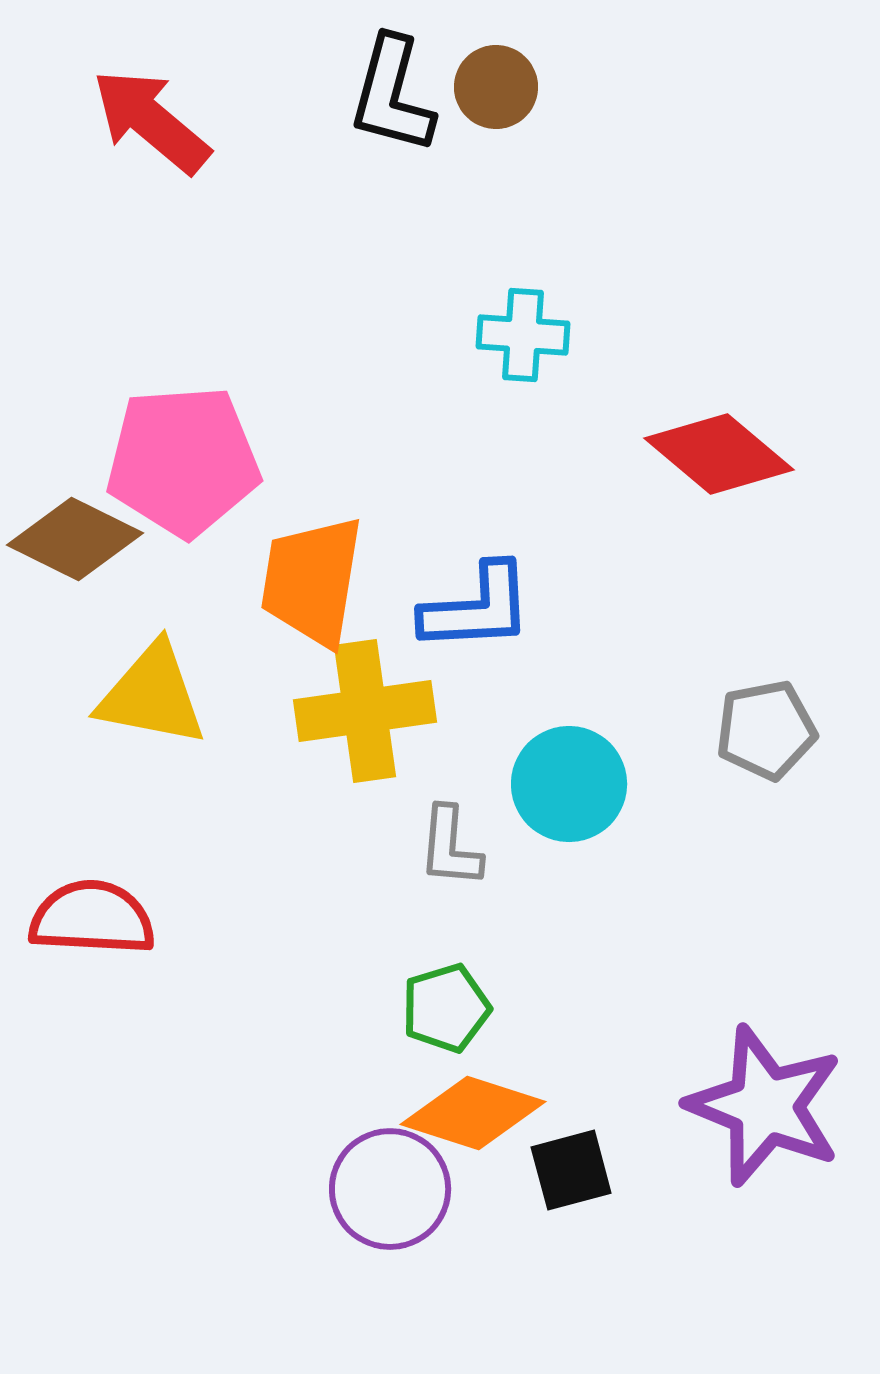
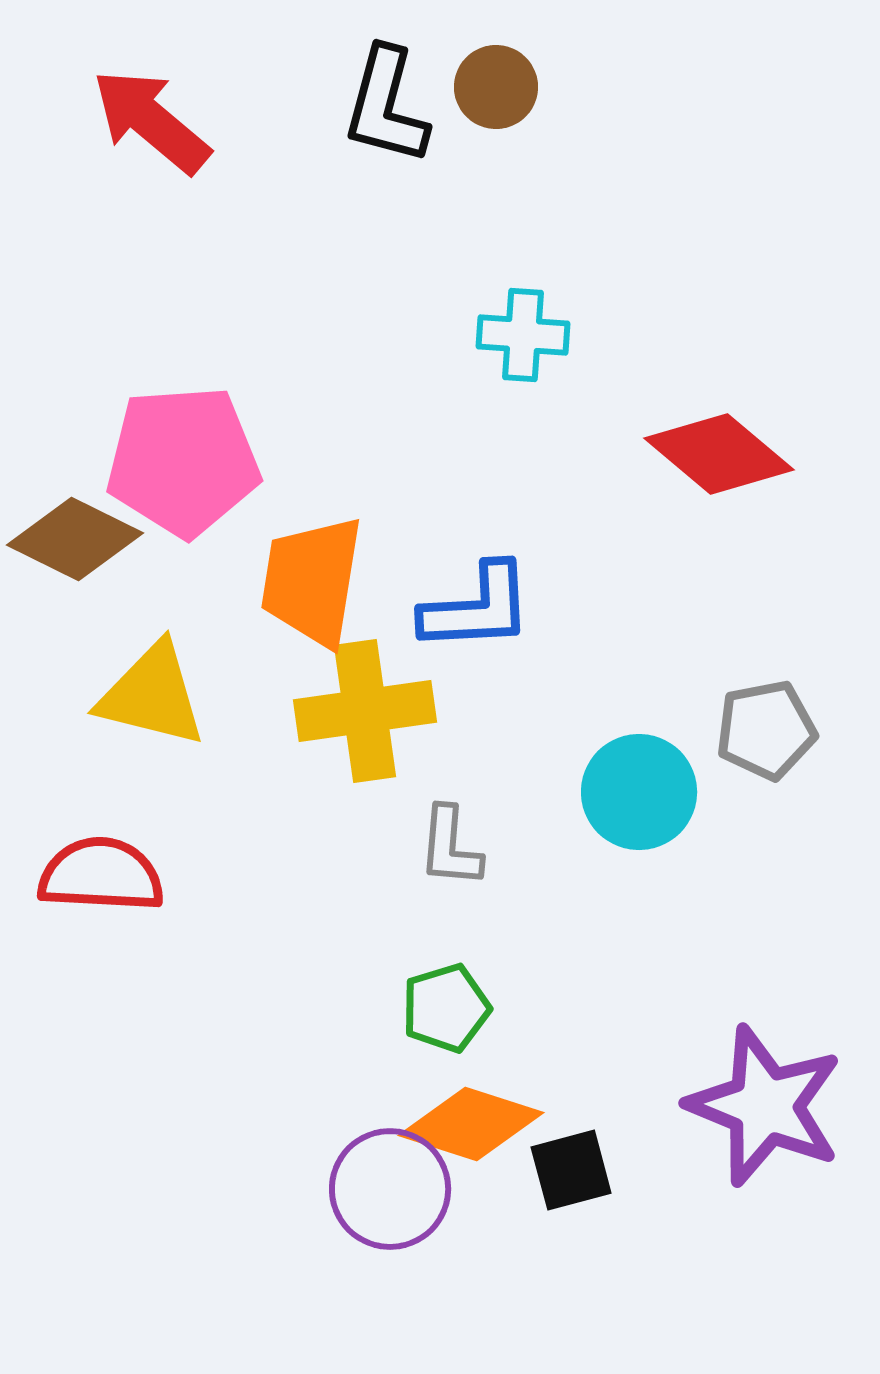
black L-shape: moved 6 px left, 11 px down
yellow triangle: rotated 3 degrees clockwise
cyan circle: moved 70 px right, 8 px down
red semicircle: moved 9 px right, 43 px up
orange diamond: moved 2 px left, 11 px down
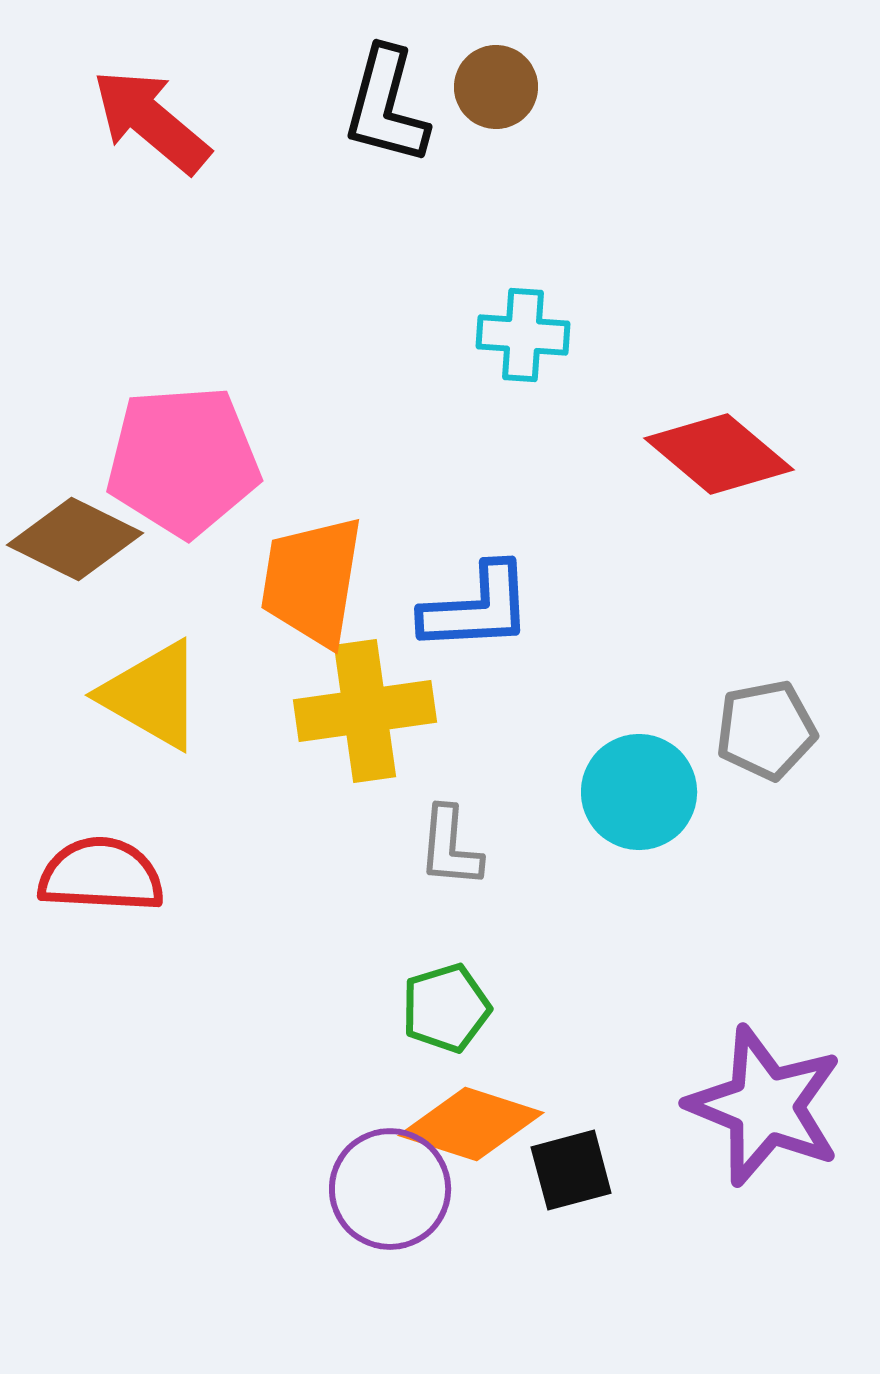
yellow triangle: rotated 16 degrees clockwise
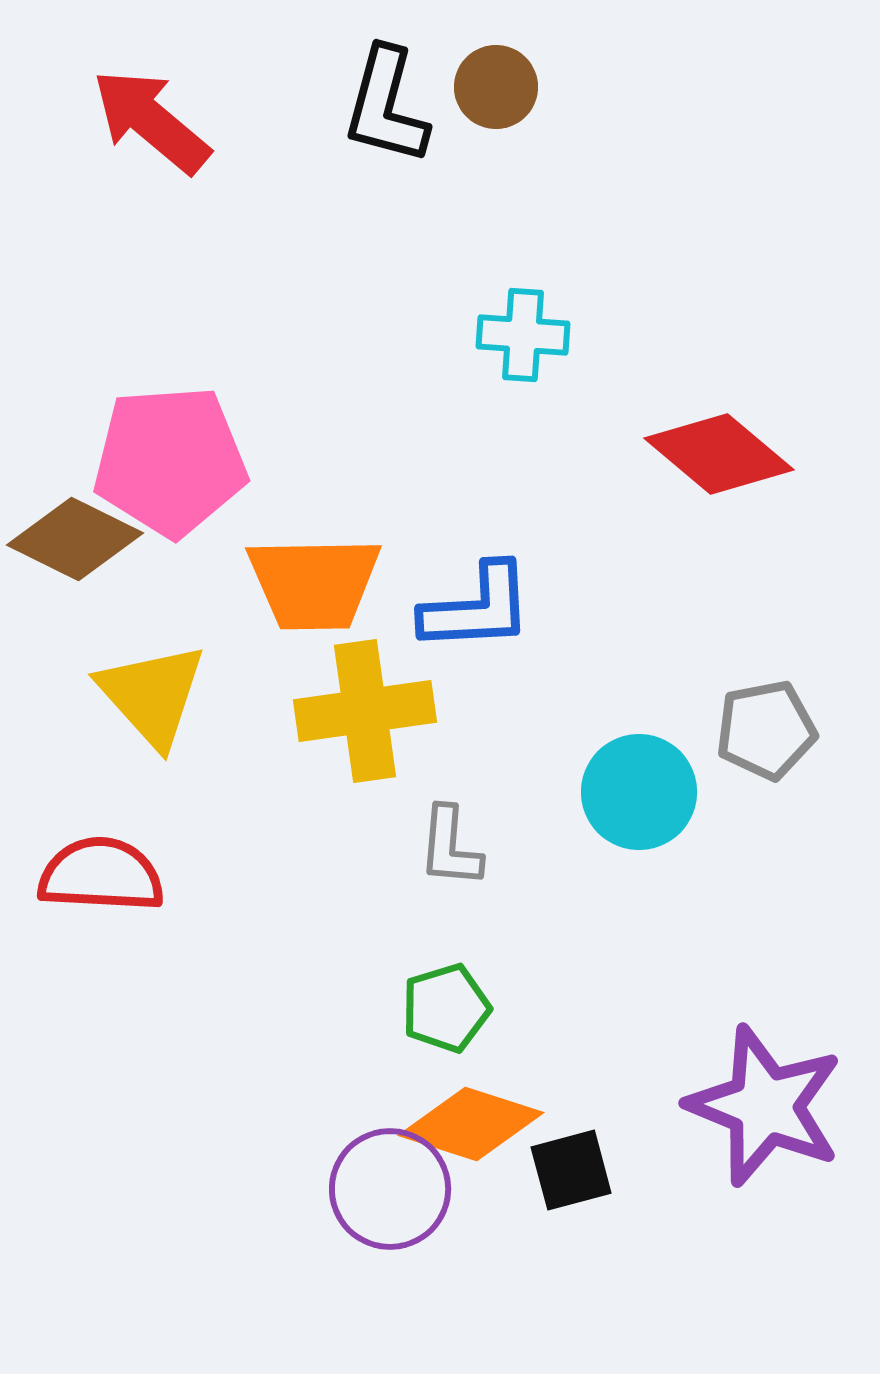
pink pentagon: moved 13 px left
orange trapezoid: moved 2 px right, 2 px down; rotated 100 degrees counterclockwise
yellow triangle: rotated 18 degrees clockwise
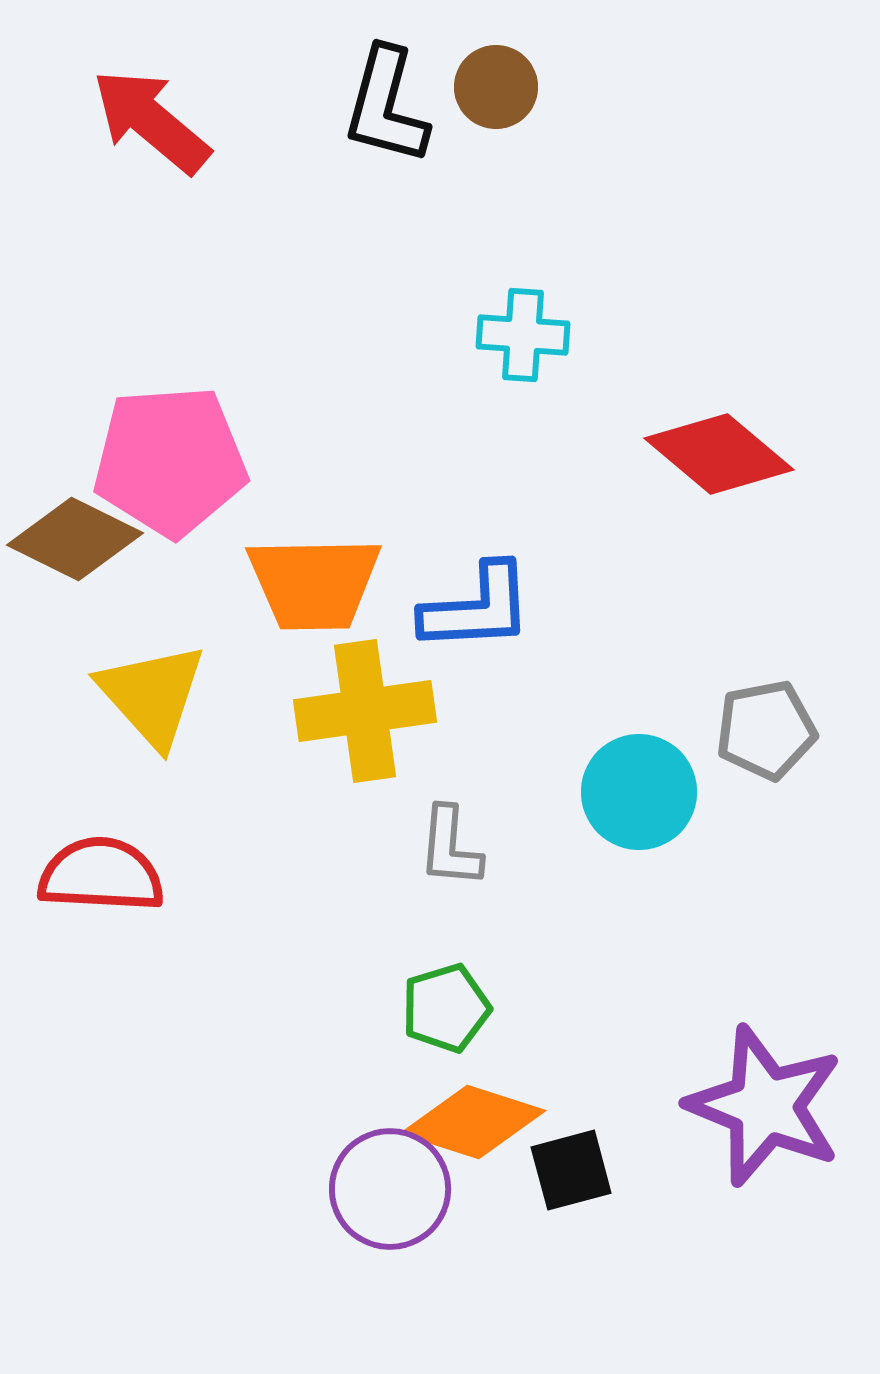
orange diamond: moved 2 px right, 2 px up
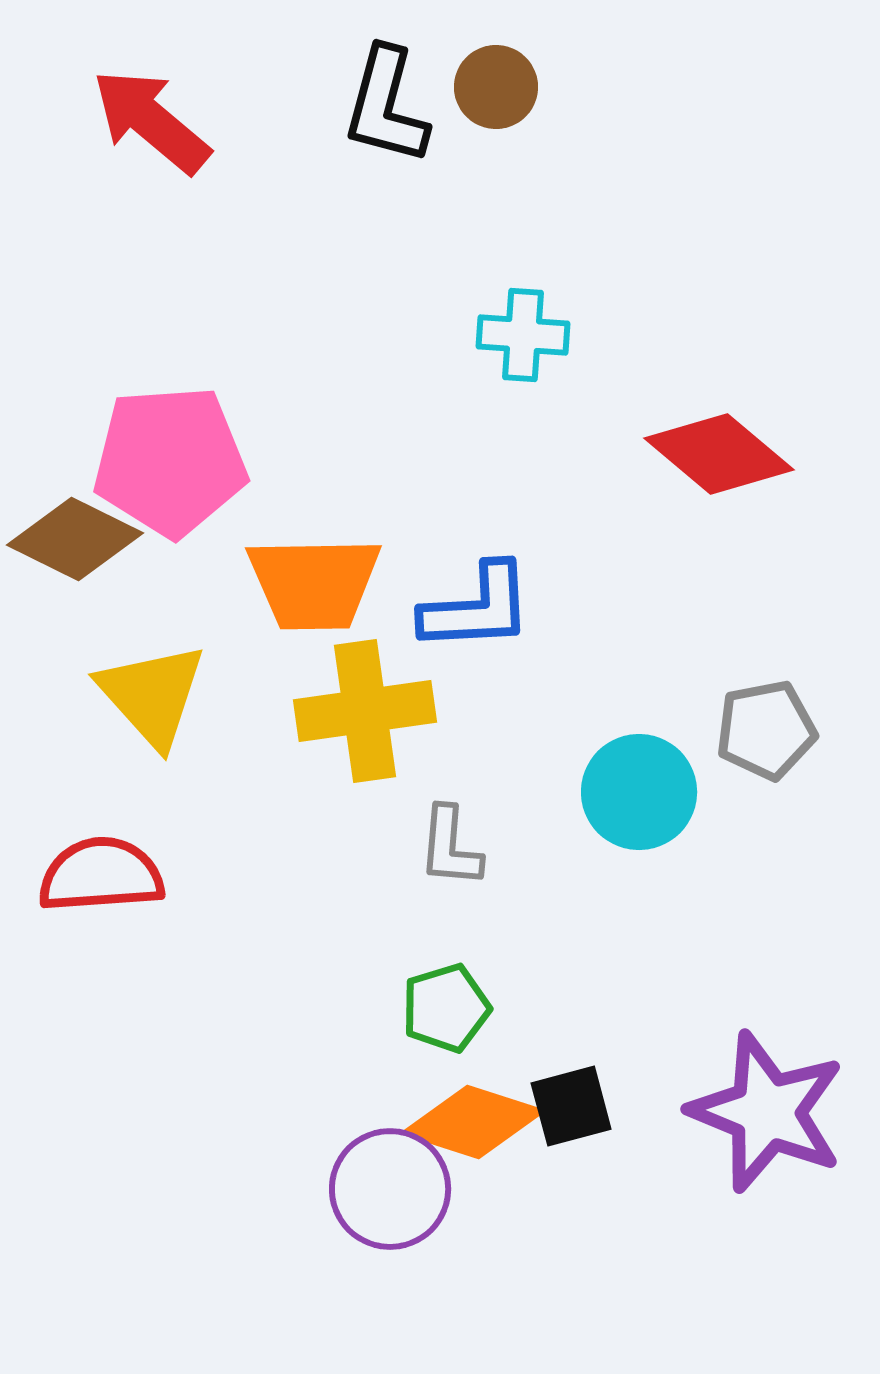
red semicircle: rotated 7 degrees counterclockwise
purple star: moved 2 px right, 6 px down
black square: moved 64 px up
